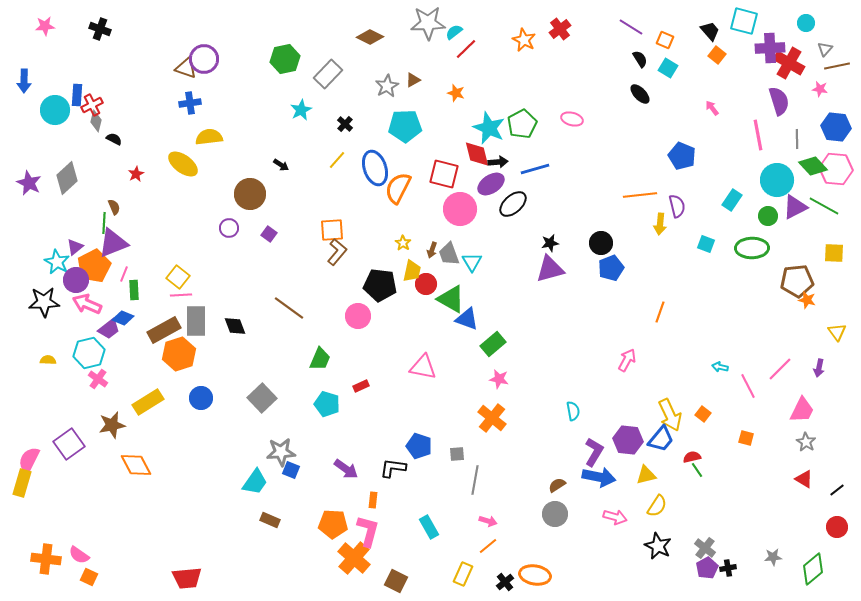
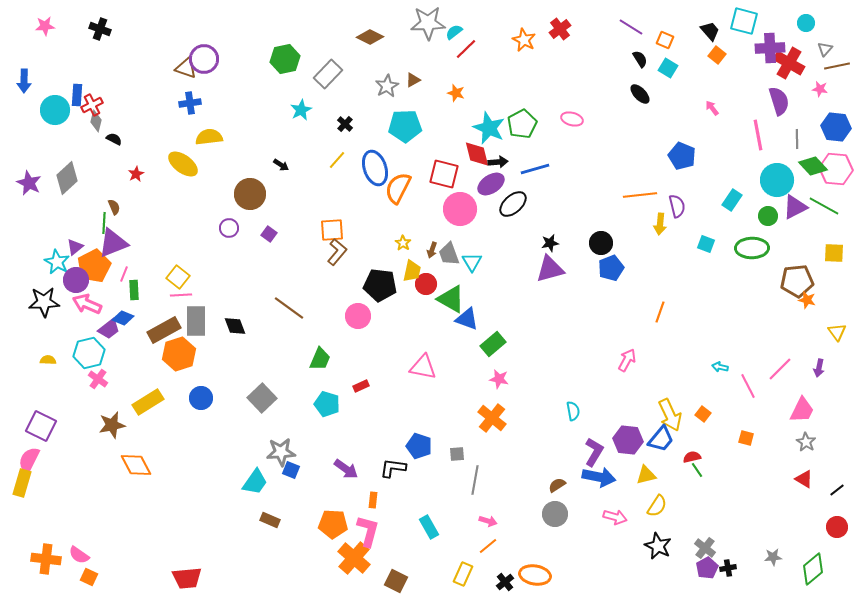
purple square at (69, 444): moved 28 px left, 18 px up; rotated 28 degrees counterclockwise
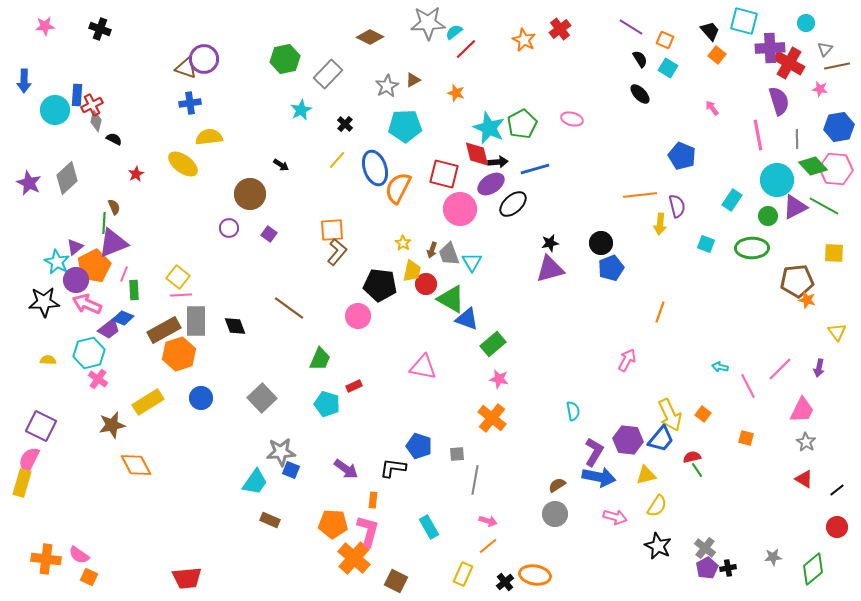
blue hexagon at (836, 127): moved 3 px right; rotated 16 degrees counterclockwise
red rectangle at (361, 386): moved 7 px left
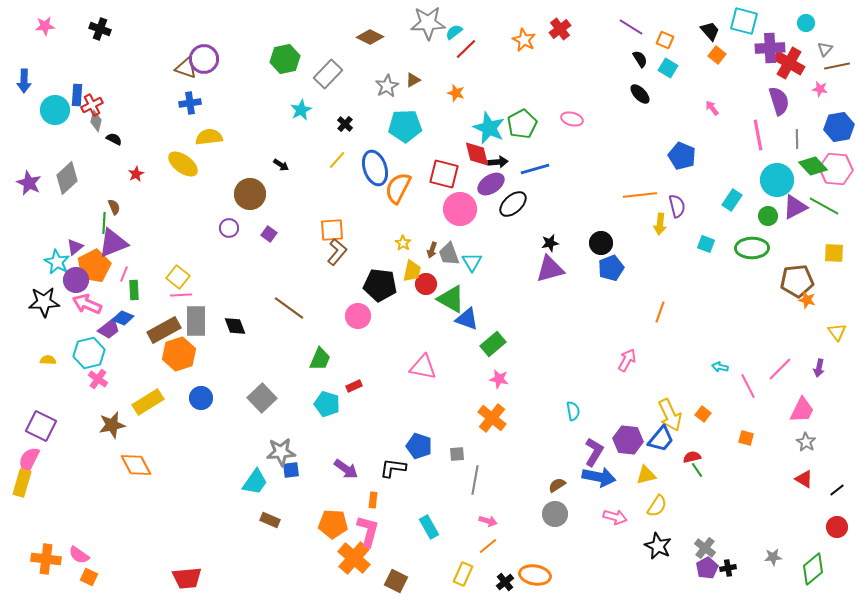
blue square at (291, 470): rotated 30 degrees counterclockwise
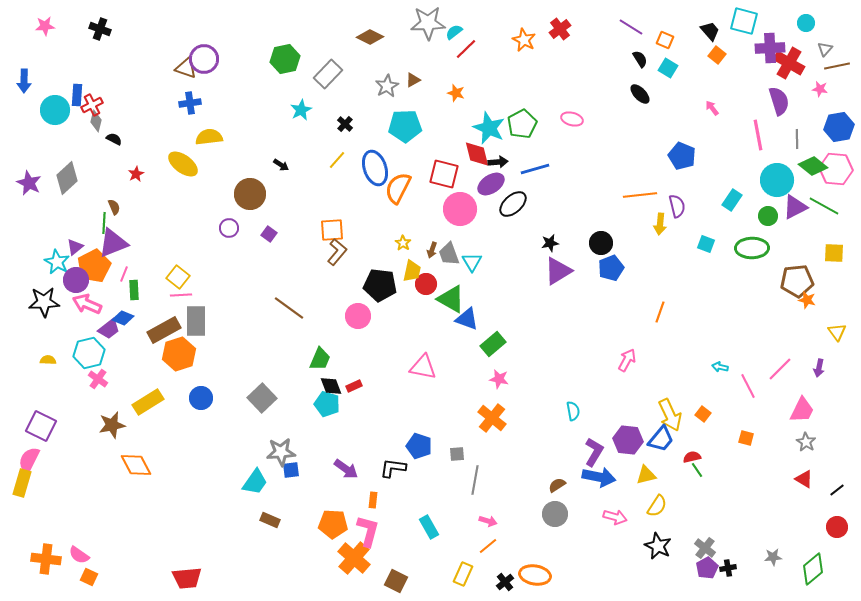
green diamond at (813, 166): rotated 8 degrees counterclockwise
purple triangle at (550, 269): moved 8 px right, 2 px down; rotated 16 degrees counterclockwise
black diamond at (235, 326): moved 96 px right, 60 px down
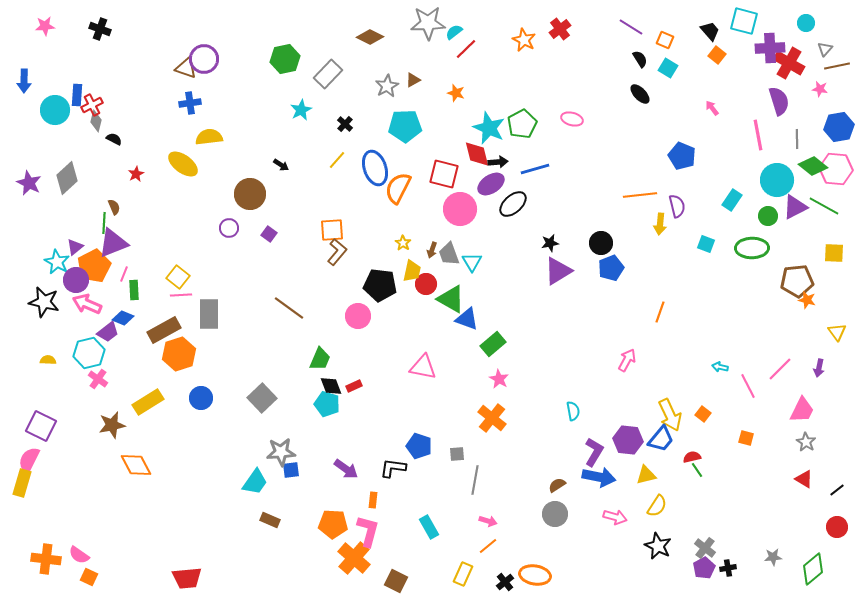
black star at (44, 302): rotated 16 degrees clockwise
gray rectangle at (196, 321): moved 13 px right, 7 px up
purple trapezoid at (109, 329): moved 1 px left, 3 px down
pink star at (499, 379): rotated 18 degrees clockwise
purple pentagon at (707, 568): moved 3 px left
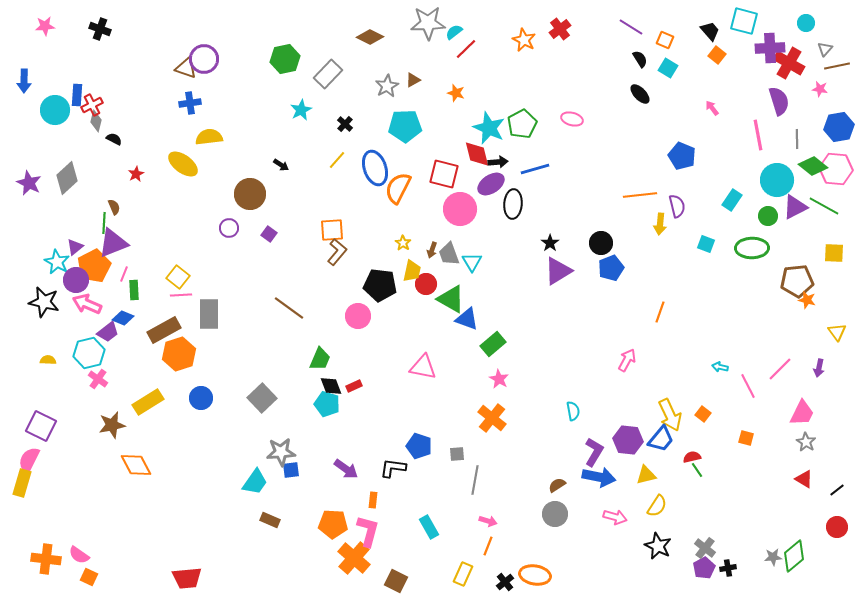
black ellipse at (513, 204): rotated 44 degrees counterclockwise
black star at (550, 243): rotated 24 degrees counterclockwise
pink trapezoid at (802, 410): moved 3 px down
orange line at (488, 546): rotated 30 degrees counterclockwise
green diamond at (813, 569): moved 19 px left, 13 px up
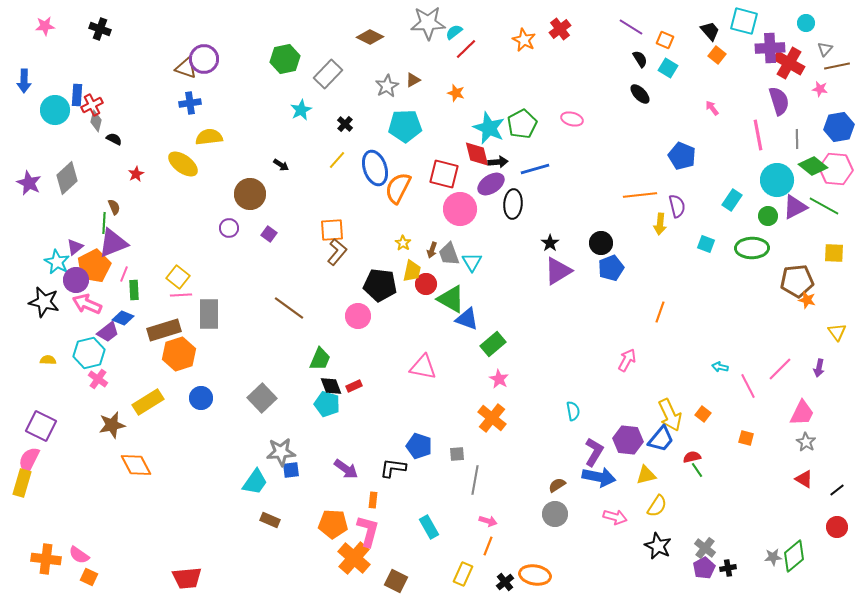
brown rectangle at (164, 330): rotated 12 degrees clockwise
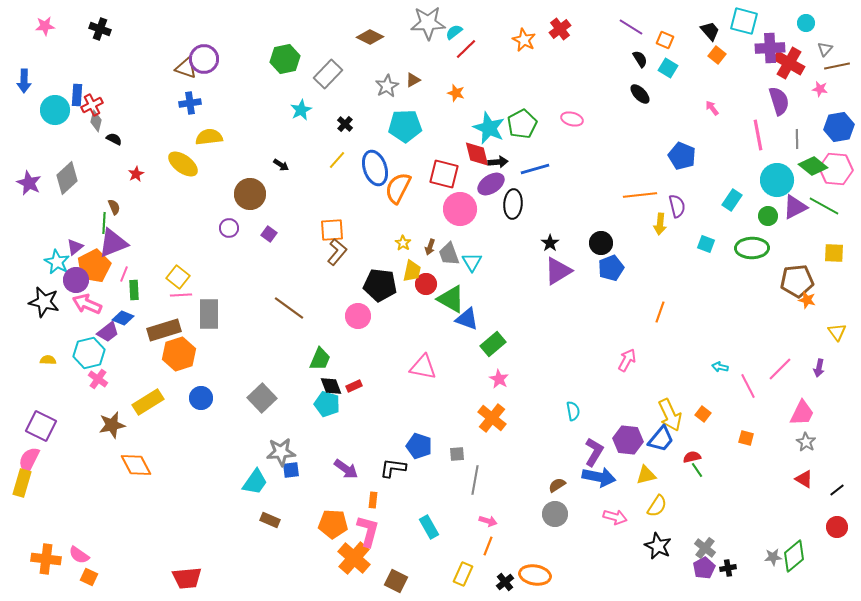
brown arrow at (432, 250): moved 2 px left, 3 px up
